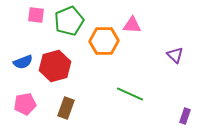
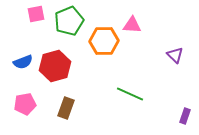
pink square: moved 1 px up; rotated 18 degrees counterclockwise
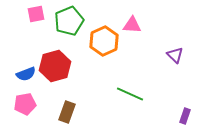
orange hexagon: rotated 24 degrees counterclockwise
blue semicircle: moved 3 px right, 12 px down
brown rectangle: moved 1 px right, 4 px down
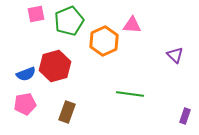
green line: rotated 16 degrees counterclockwise
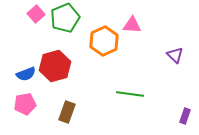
pink square: rotated 30 degrees counterclockwise
green pentagon: moved 4 px left, 3 px up
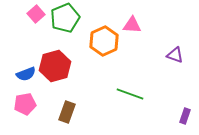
purple triangle: rotated 24 degrees counterclockwise
green line: rotated 12 degrees clockwise
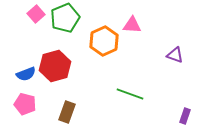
pink pentagon: rotated 25 degrees clockwise
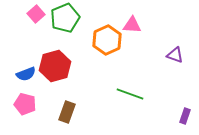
orange hexagon: moved 3 px right, 1 px up
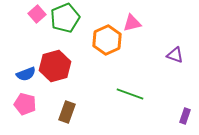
pink square: moved 1 px right
pink triangle: moved 2 px up; rotated 18 degrees counterclockwise
